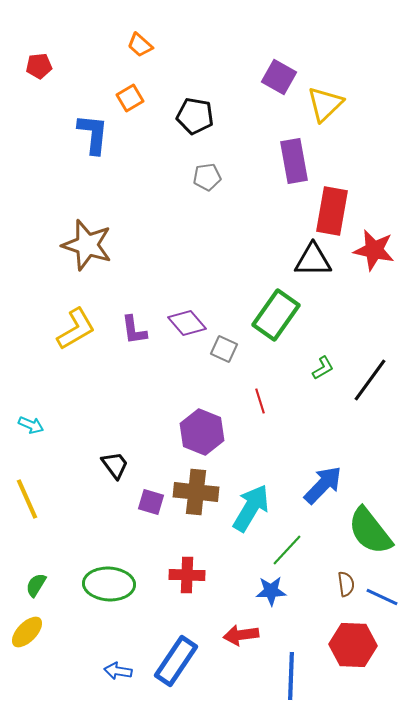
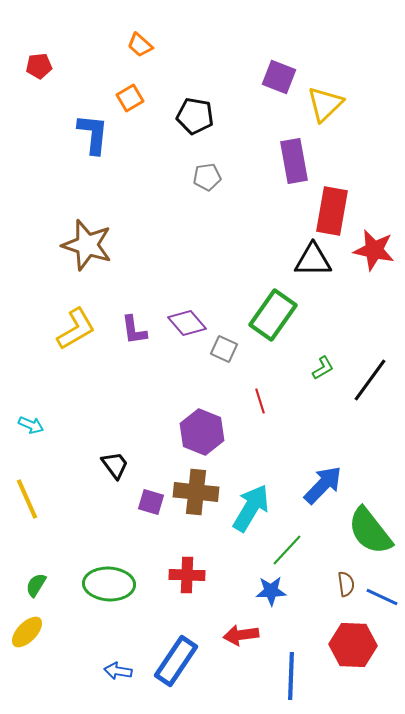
purple square at (279, 77): rotated 8 degrees counterclockwise
green rectangle at (276, 315): moved 3 px left
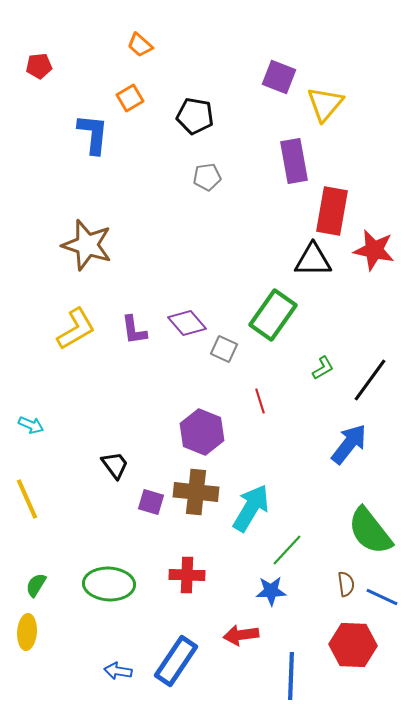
yellow triangle at (325, 104): rotated 6 degrees counterclockwise
blue arrow at (323, 485): moved 26 px right, 41 px up; rotated 6 degrees counterclockwise
yellow ellipse at (27, 632): rotated 40 degrees counterclockwise
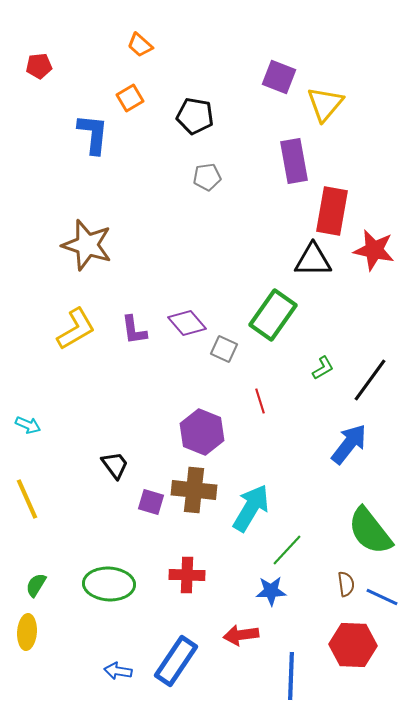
cyan arrow at (31, 425): moved 3 px left
brown cross at (196, 492): moved 2 px left, 2 px up
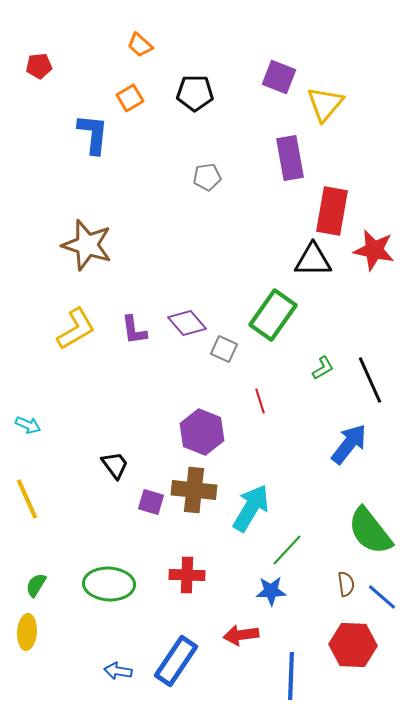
black pentagon at (195, 116): moved 23 px up; rotated 9 degrees counterclockwise
purple rectangle at (294, 161): moved 4 px left, 3 px up
black line at (370, 380): rotated 60 degrees counterclockwise
blue line at (382, 597): rotated 16 degrees clockwise
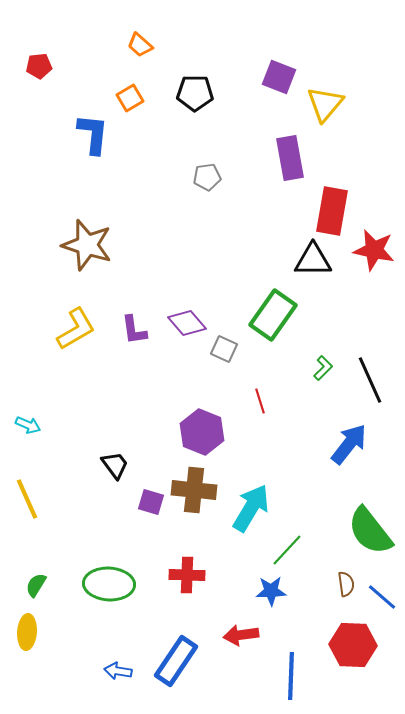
green L-shape at (323, 368): rotated 15 degrees counterclockwise
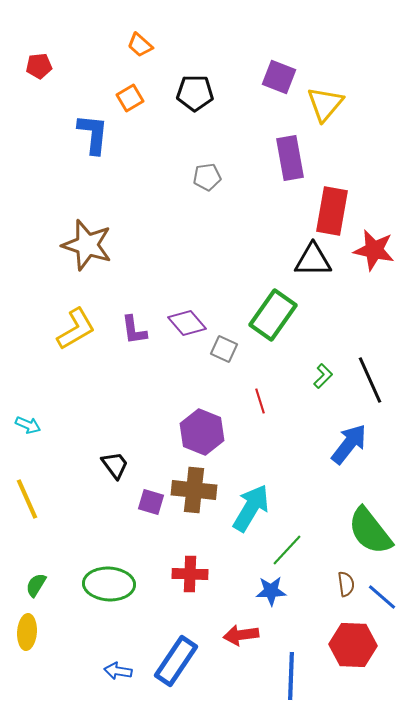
green L-shape at (323, 368): moved 8 px down
red cross at (187, 575): moved 3 px right, 1 px up
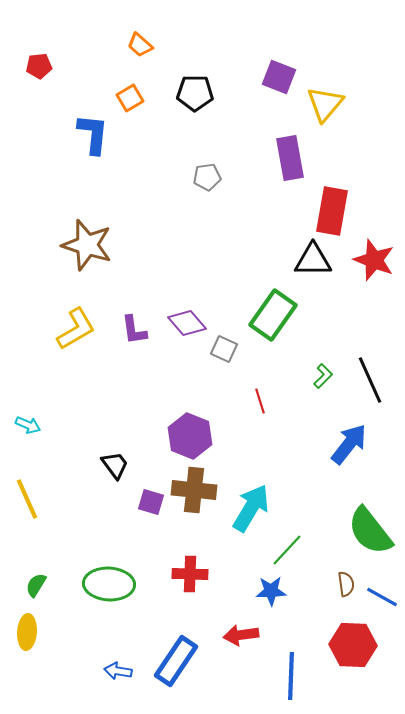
red star at (374, 250): moved 10 px down; rotated 9 degrees clockwise
purple hexagon at (202, 432): moved 12 px left, 4 px down
blue line at (382, 597): rotated 12 degrees counterclockwise
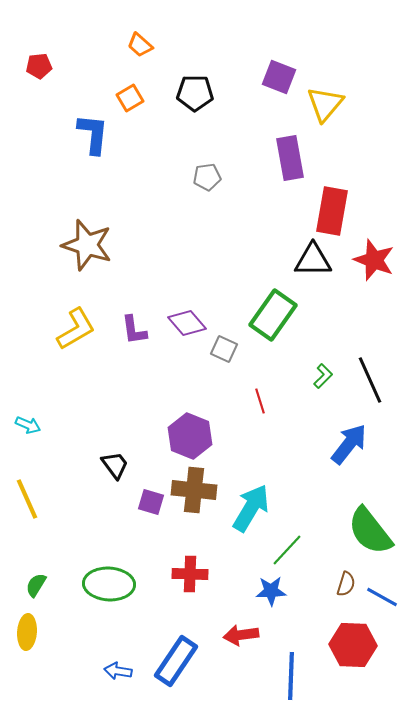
brown semicircle at (346, 584): rotated 25 degrees clockwise
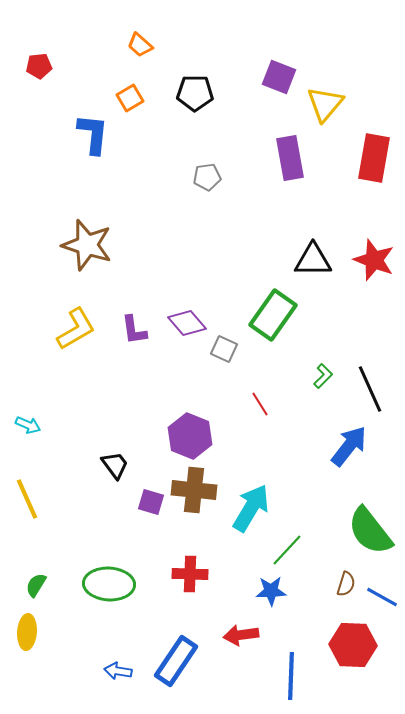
red rectangle at (332, 211): moved 42 px right, 53 px up
black line at (370, 380): moved 9 px down
red line at (260, 401): moved 3 px down; rotated 15 degrees counterclockwise
blue arrow at (349, 444): moved 2 px down
